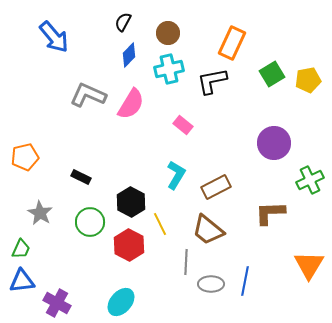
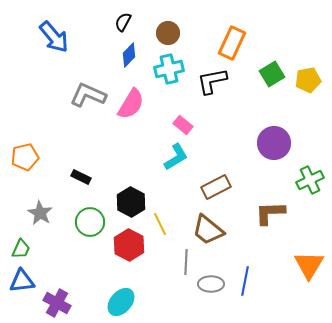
cyan L-shape: moved 18 px up; rotated 28 degrees clockwise
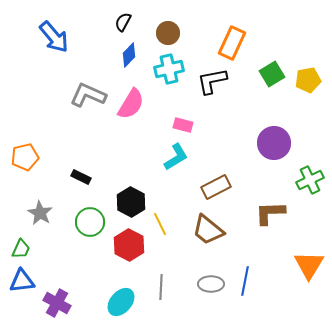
pink rectangle: rotated 24 degrees counterclockwise
gray line: moved 25 px left, 25 px down
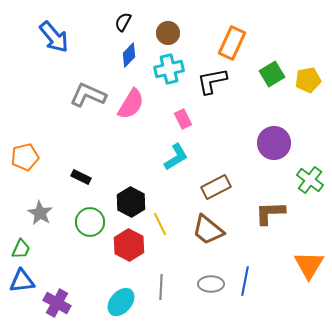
pink rectangle: moved 6 px up; rotated 48 degrees clockwise
green cross: rotated 28 degrees counterclockwise
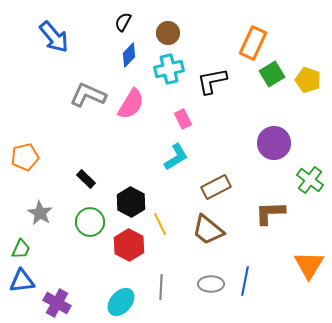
orange rectangle: moved 21 px right
yellow pentagon: rotated 30 degrees clockwise
black rectangle: moved 5 px right, 2 px down; rotated 18 degrees clockwise
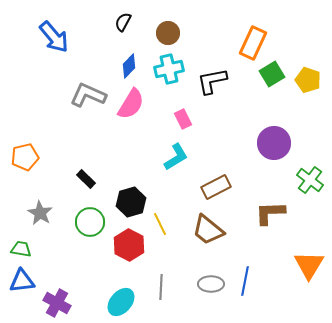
blue diamond: moved 11 px down
black hexagon: rotated 16 degrees clockwise
green trapezoid: rotated 105 degrees counterclockwise
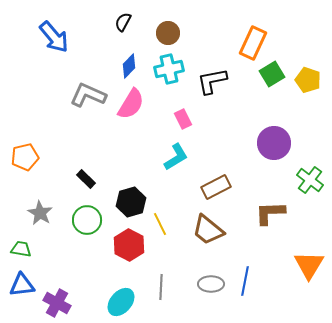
green circle: moved 3 px left, 2 px up
blue triangle: moved 4 px down
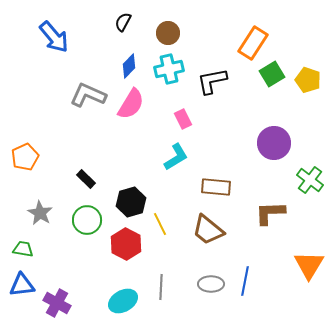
orange rectangle: rotated 8 degrees clockwise
orange pentagon: rotated 12 degrees counterclockwise
brown rectangle: rotated 32 degrees clockwise
red hexagon: moved 3 px left, 1 px up
green trapezoid: moved 2 px right
cyan ellipse: moved 2 px right, 1 px up; rotated 20 degrees clockwise
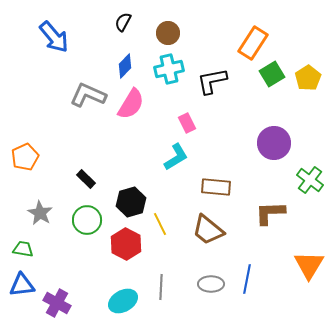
blue diamond: moved 4 px left
yellow pentagon: moved 2 px up; rotated 20 degrees clockwise
pink rectangle: moved 4 px right, 4 px down
blue line: moved 2 px right, 2 px up
